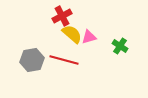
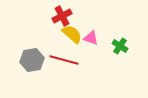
pink triangle: moved 2 px right, 1 px down; rotated 35 degrees clockwise
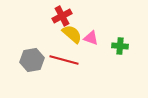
green cross: rotated 28 degrees counterclockwise
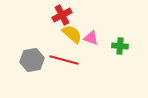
red cross: moved 1 px up
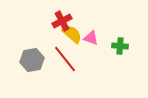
red cross: moved 6 px down
red line: moved 1 px right, 1 px up; rotated 36 degrees clockwise
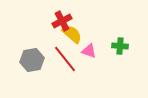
pink triangle: moved 2 px left, 13 px down
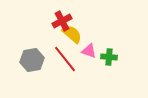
green cross: moved 11 px left, 11 px down
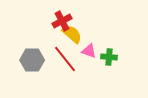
gray hexagon: rotated 10 degrees clockwise
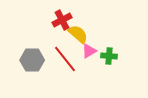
red cross: moved 1 px up
yellow semicircle: moved 6 px right
pink triangle: rotated 49 degrees counterclockwise
green cross: moved 1 px up
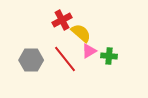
yellow semicircle: moved 3 px right, 1 px up
gray hexagon: moved 1 px left
